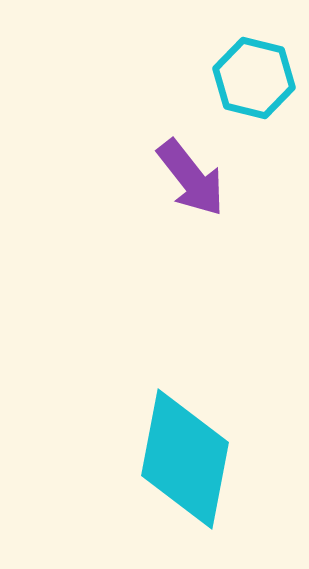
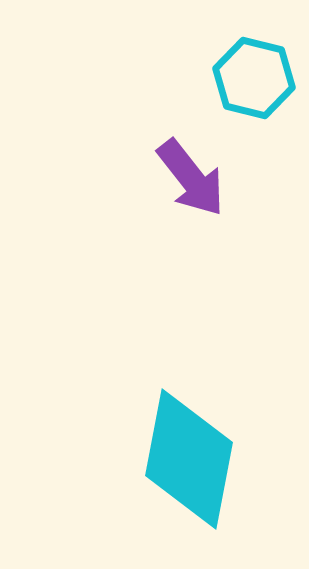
cyan diamond: moved 4 px right
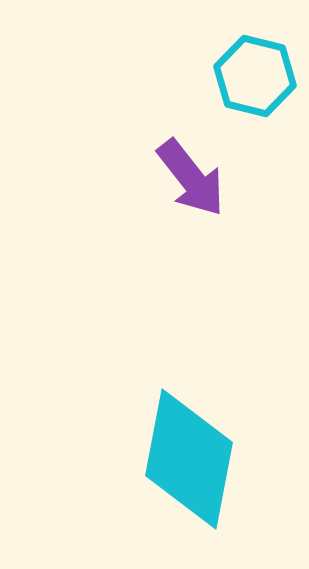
cyan hexagon: moved 1 px right, 2 px up
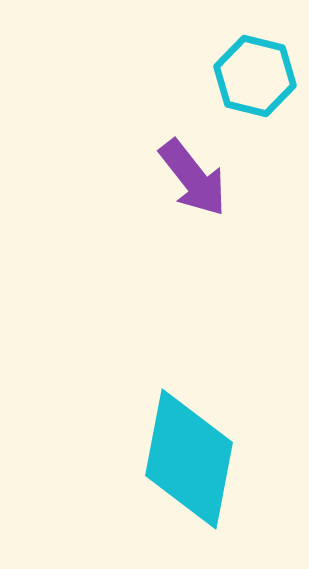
purple arrow: moved 2 px right
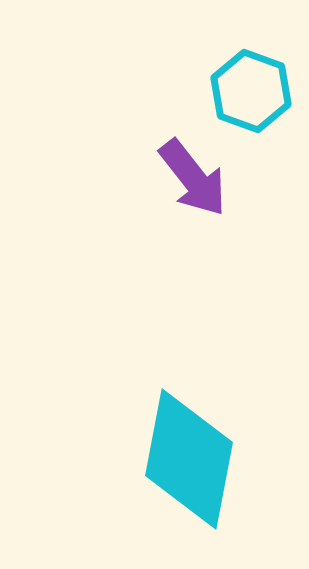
cyan hexagon: moved 4 px left, 15 px down; rotated 6 degrees clockwise
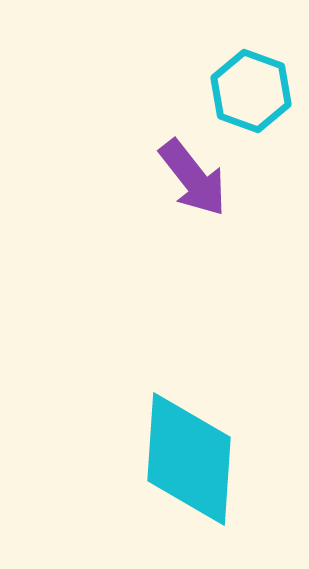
cyan diamond: rotated 7 degrees counterclockwise
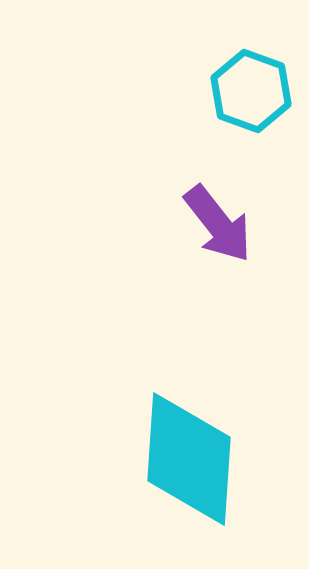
purple arrow: moved 25 px right, 46 px down
